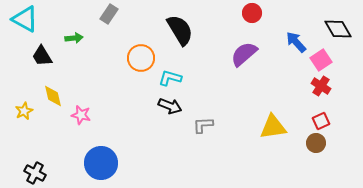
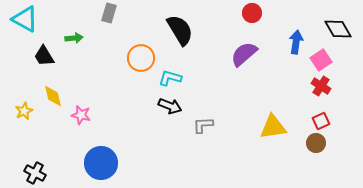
gray rectangle: moved 1 px up; rotated 18 degrees counterclockwise
blue arrow: rotated 50 degrees clockwise
black trapezoid: moved 2 px right
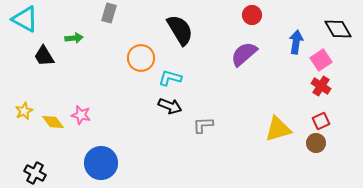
red circle: moved 2 px down
yellow diamond: moved 26 px down; rotated 25 degrees counterclockwise
yellow triangle: moved 5 px right, 2 px down; rotated 8 degrees counterclockwise
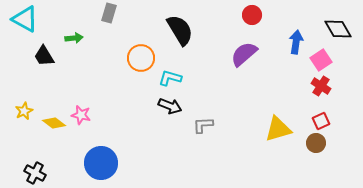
yellow diamond: moved 1 px right, 1 px down; rotated 15 degrees counterclockwise
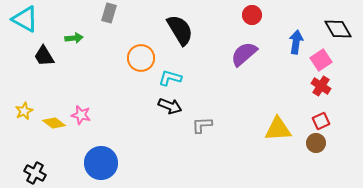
gray L-shape: moved 1 px left
yellow triangle: rotated 12 degrees clockwise
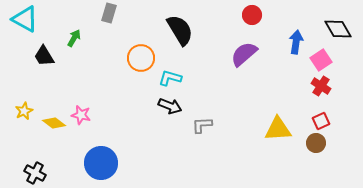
green arrow: rotated 54 degrees counterclockwise
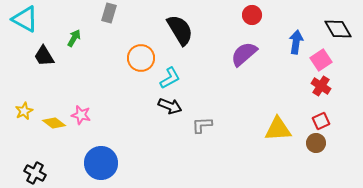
cyan L-shape: rotated 135 degrees clockwise
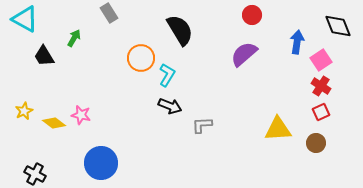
gray rectangle: rotated 48 degrees counterclockwise
black diamond: moved 3 px up; rotated 8 degrees clockwise
blue arrow: moved 1 px right
cyan L-shape: moved 3 px left, 3 px up; rotated 30 degrees counterclockwise
red square: moved 9 px up
black cross: moved 1 px down
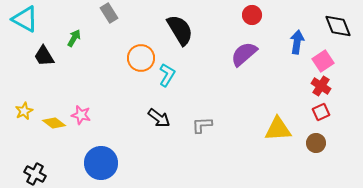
pink square: moved 2 px right, 1 px down
black arrow: moved 11 px left, 12 px down; rotated 15 degrees clockwise
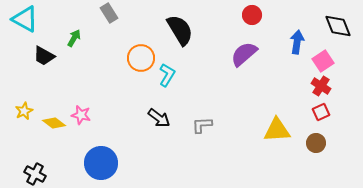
black trapezoid: rotated 30 degrees counterclockwise
yellow triangle: moved 1 px left, 1 px down
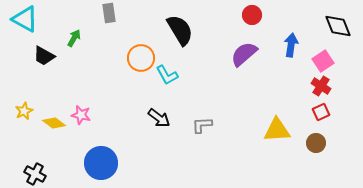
gray rectangle: rotated 24 degrees clockwise
blue arrow: moved 6 px left, 3 px down
cyan L-shape: rotated 120 degrees clockwise
